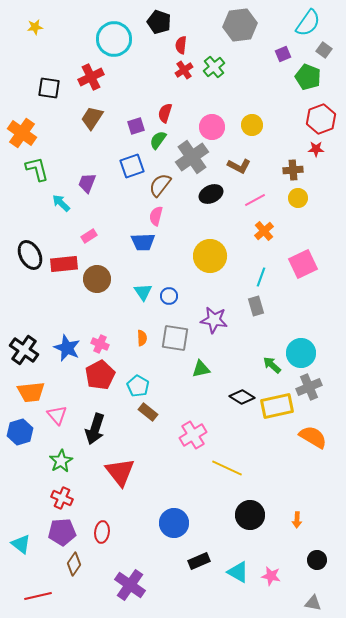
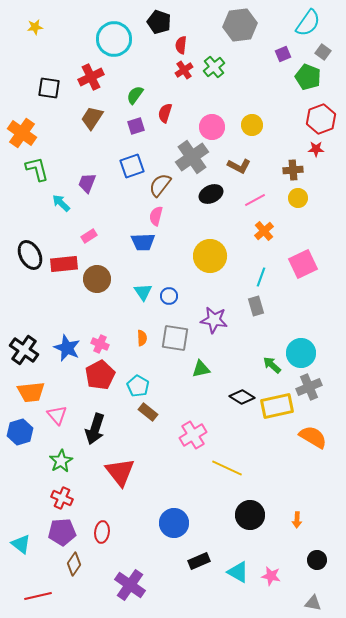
gray square at (324, 50): moved 1 px left, 2 px down
green semicircle at (158, 140): moved 23 px left, 45 px up
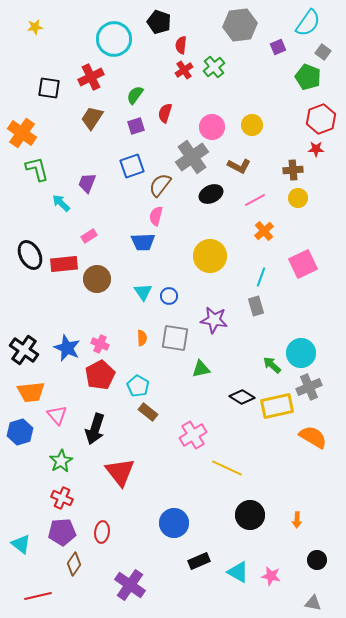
purple square at (283, 54): moved 5 px left, 7 px up
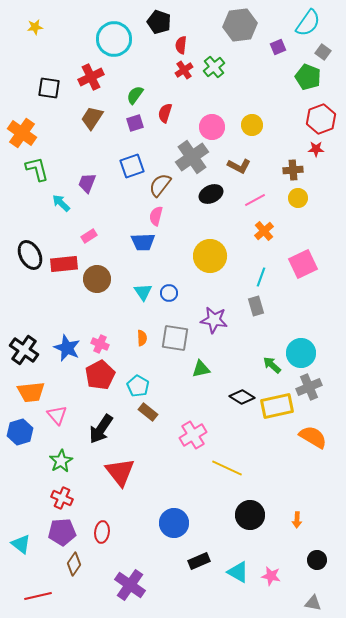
purple square at (136, 126): moved 1 px left, 3 px up
blue circle at (169, 296): moved 3 px up
black arrow at (95, 429): moved 6 px right; rotated 16 degrees clockwise
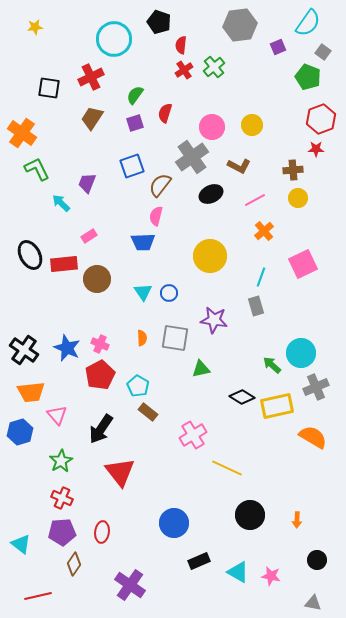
green L-shape at (37, 169): rotated 12 degrees counterclockwise
gray cross at (309, 387): moved 7 px right
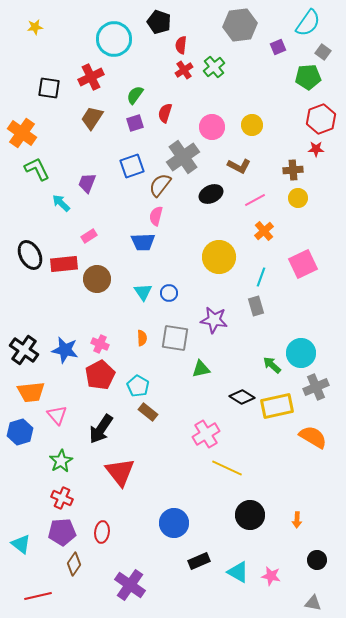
green pentagon at (308, 77): rotated 25 degrees counterclockwise
gray cross at (192, 157): moved 9 px left
yellow circle at (210, 256): moved 9 px right, 1 px down
blue star at (67, 348): moved 2 px left, 2 px down; rotated 12 degrees counterclockwise
pink cross at (193, 435): moved 13 px right, 1 px up
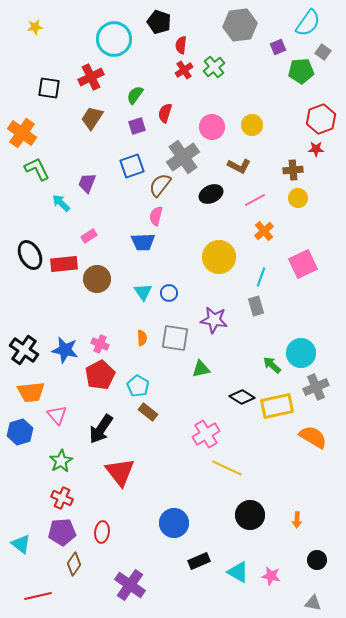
green pentagon at (308, 77): moved 7 px left, 6 px up
purple square at (135, 123): moved 2 px right, 3 px down
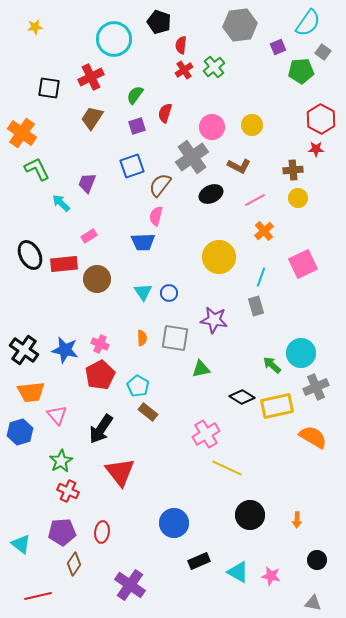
red hexagon at (321, 119): rotated 12 degrees counterclockwise
gray cross at (183, 157): moved 9 px right
red cross at (62, 498): moved 6 px right, 7 px up
